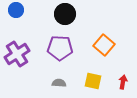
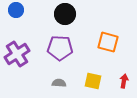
orange square: moved 4 px right, 3 px up; rotated 25 degrees counterclockwise
red arrow: moved 1 px right, 1 px up
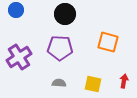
purple cross: moved 2 px right, 3 px down
yellow square: moved 3 px down
